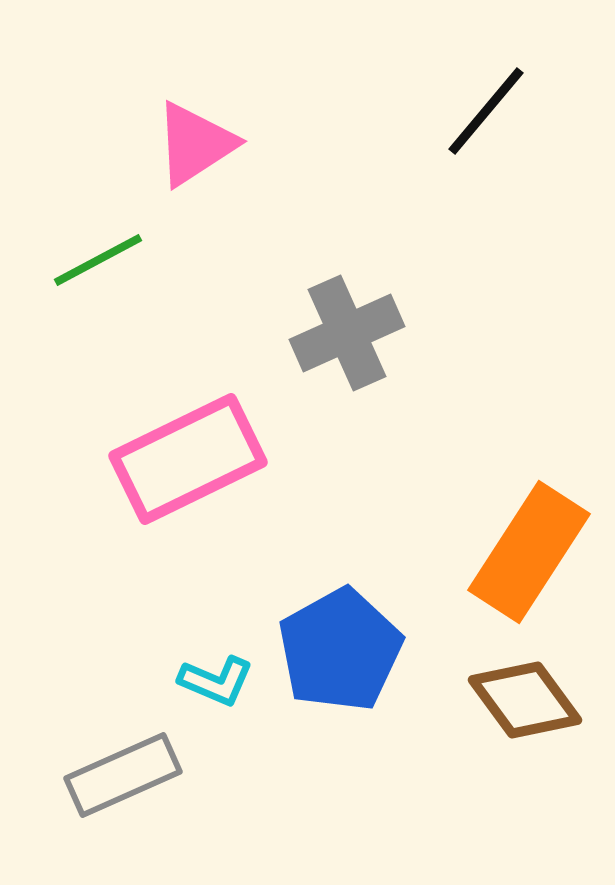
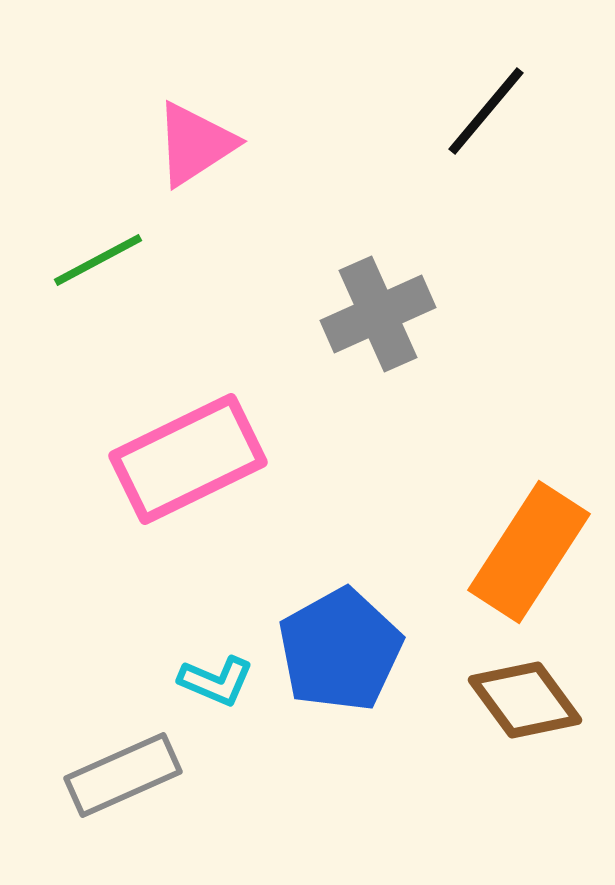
gray cross: moved 31 px right, 19 px up
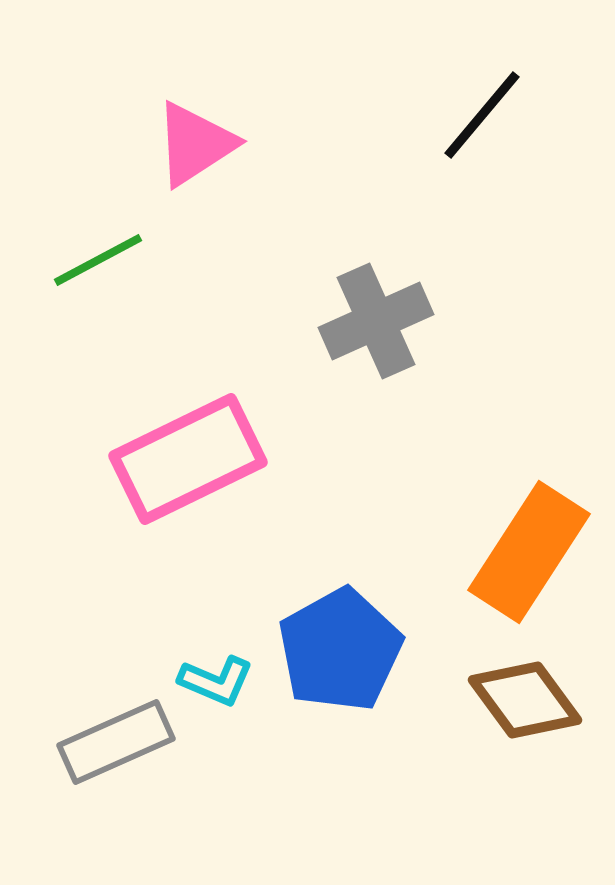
black line: moved 4 px left, 4 px down
gray cross: moved 2 px left, 7 px down
gray rectangle: moved 7 px left, 33 px up
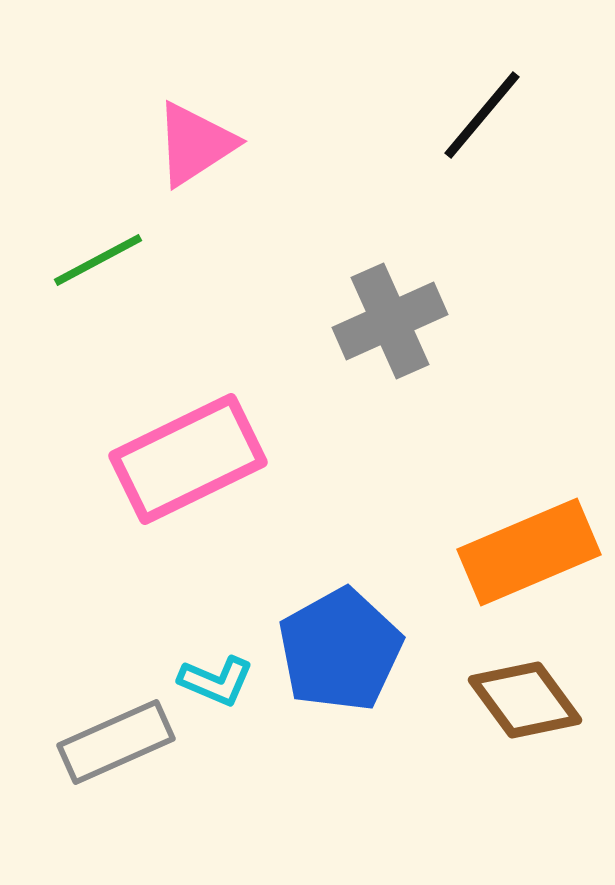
gray cross: moved 14 px right
orange rectangle: rotated 34 degrees clockwise
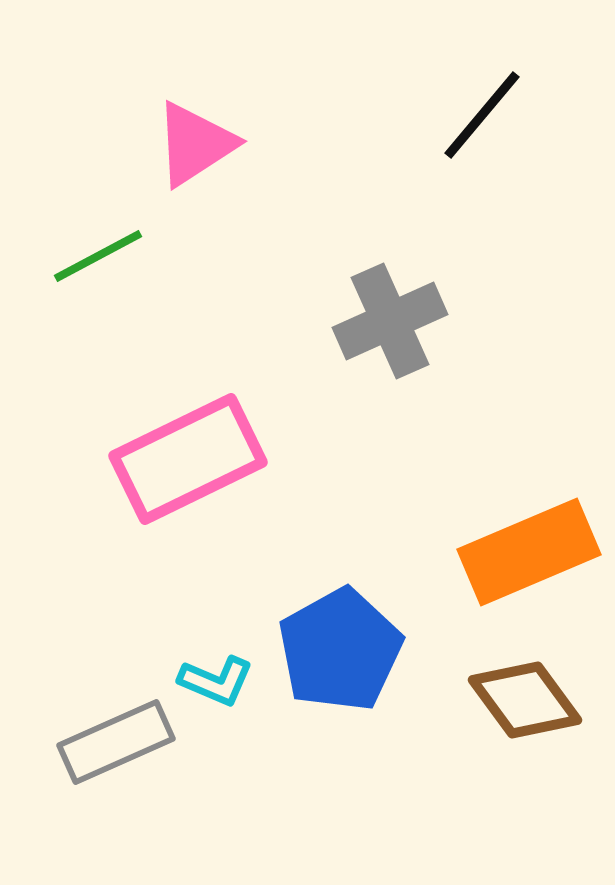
green line: moved 4 px up
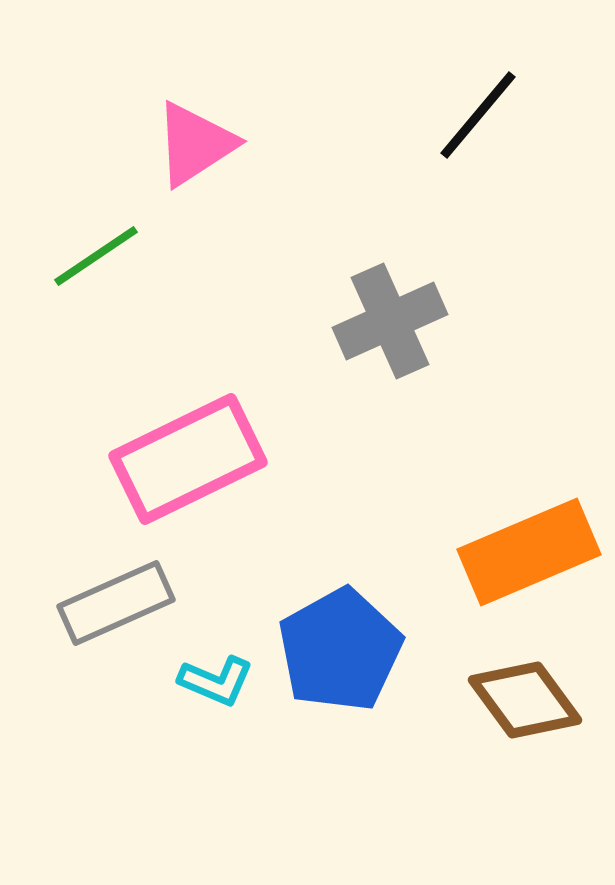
black line: moved 4 px left
green line: moved 2 px left; rotated 6 degrees counterclockwise
gray rectangle: moved 139 px up
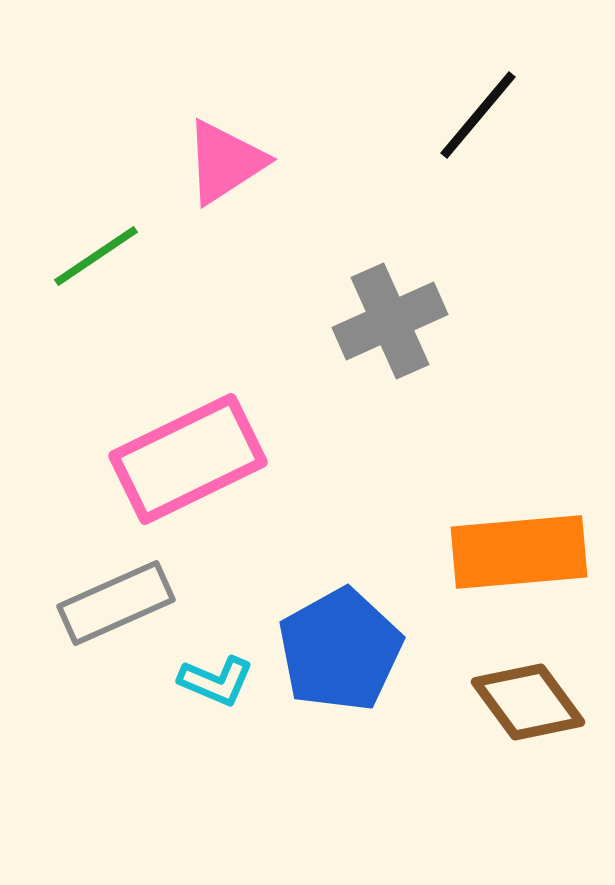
pink triangle: moved 30 px right, 18 px down
orange rectangle: moved 10 px left; rotated 18 degrees clockwise
brown diamond: moved 3 px right, 2 px down
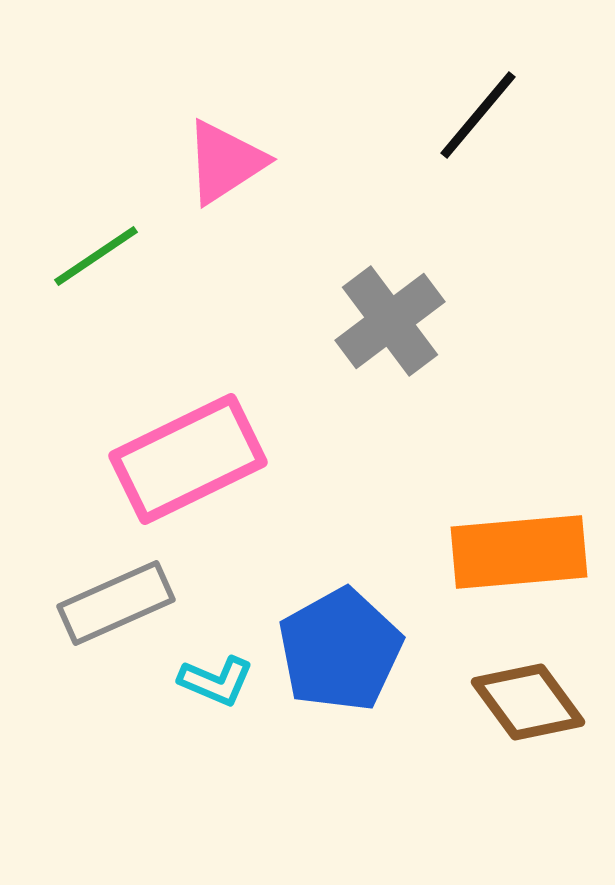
gray cross: rotated 13 degrees counterclockwise
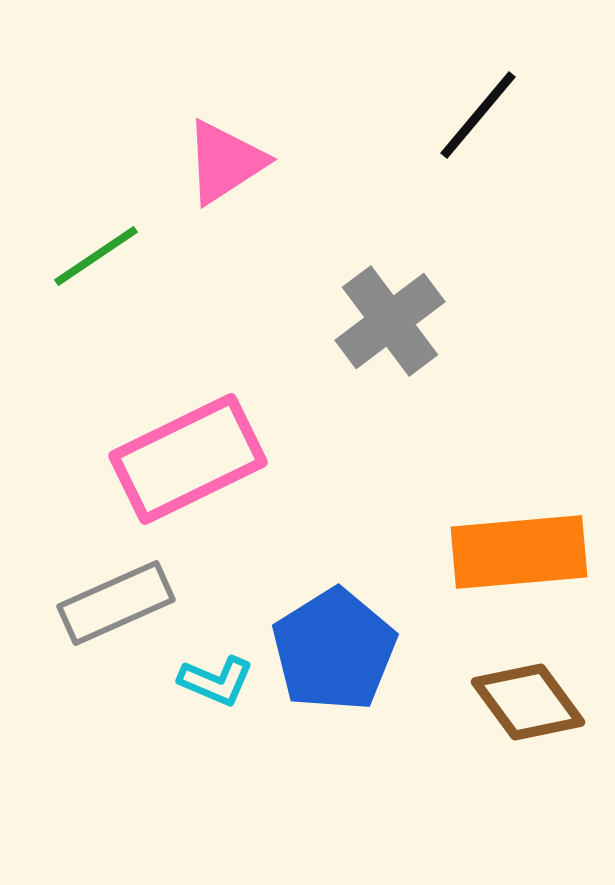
blue pentagon: moved 6 px left; rotated 3 degrees counterclockwise
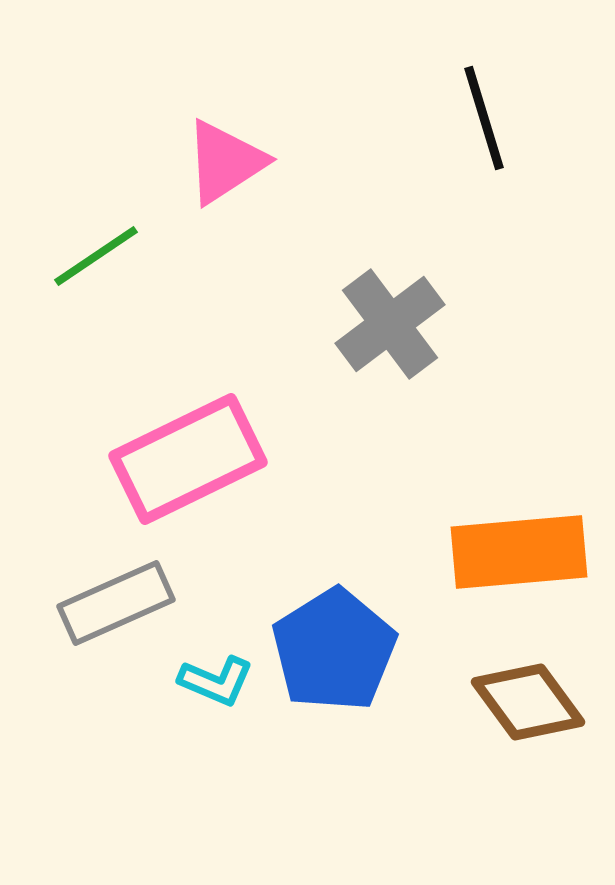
black line: moved 6 px right, 3 px down; rotated 57 degrees counterclockwise
gray cross: moved 3 px down
